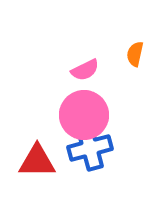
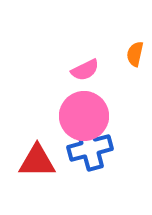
pink circle: moved 1 px down
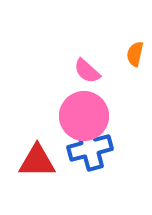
pink semicircle: moved 2 px right, 1 px down; rotated 68 degrees clockwise
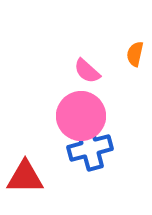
pink circle: moved 3 px left
red triangle: moved 12 px left, 16 px down
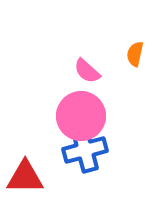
blue cross: moved 5 px left, 2 px down
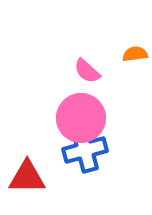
orange semicircle: rotated 70 degrees clockwise
pink circle: moved 2 px down
red triangle: moved 2 px right
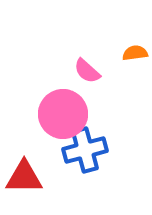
orange semicircle: moved 1 px up
pink circle: moved 18 px left, 4 px up
red triangle: moved 3 px left
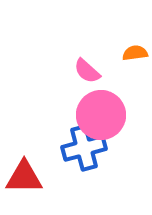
pink circle: moved 38 px right, 1 px down
blue cross: moved 1 px left, 2 px up
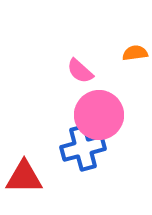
pink semicircle: moved 7 px left
pink circle: moved 2 px left
blue cross: moved 1 px left
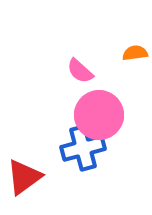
red triangle: rotated 36 degrees counterclockwise
